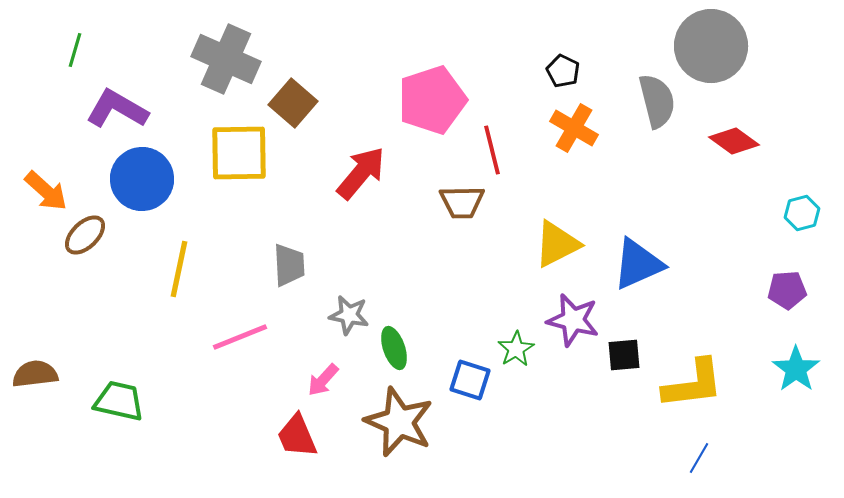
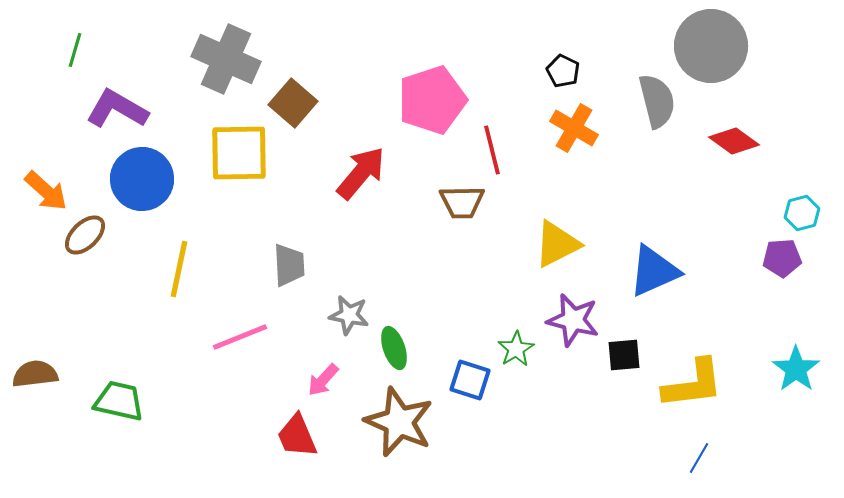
blue triangle: moved 16 px right, 7 px down
purple pentagon: moved 5 px left, 32 px up
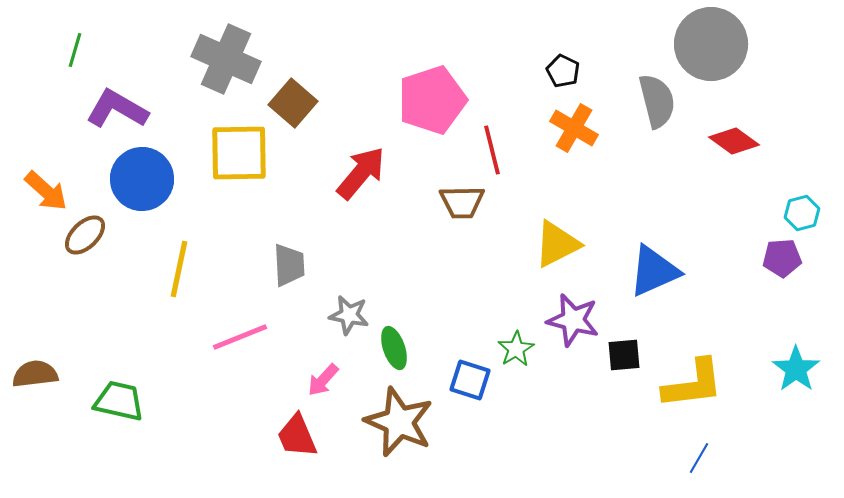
gray circle: moved 2 px up
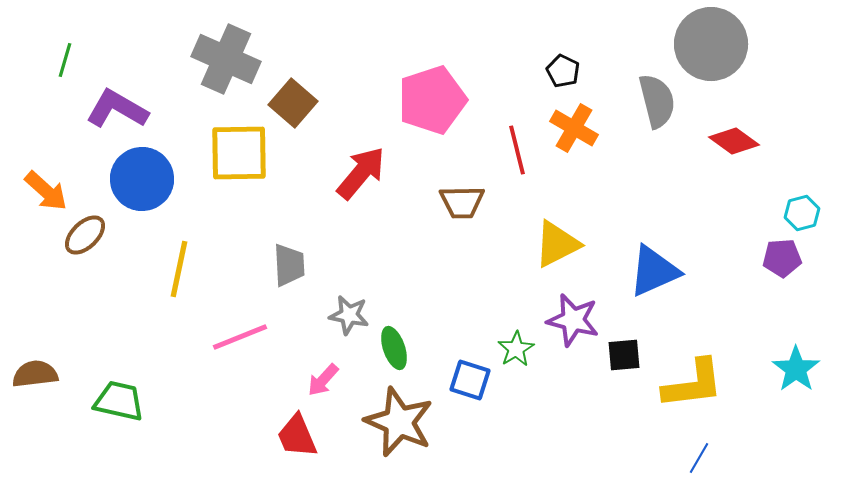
green line: moved 10 px left, 10 px down
red line: moved 25 px right
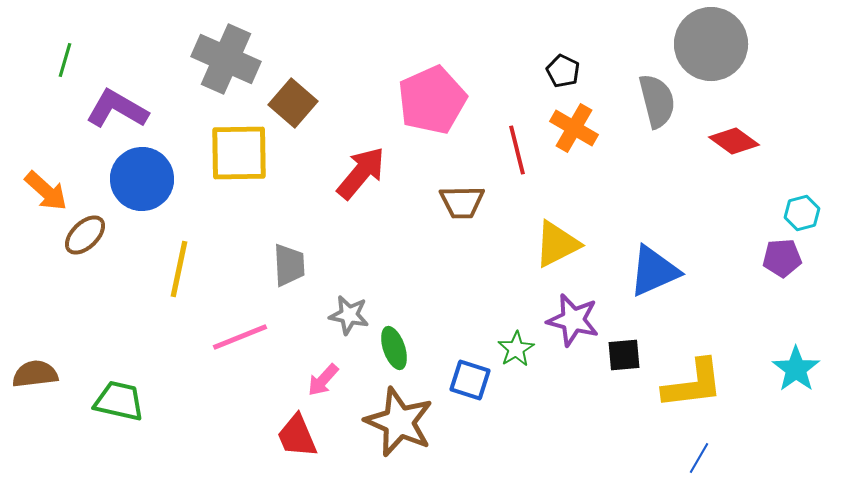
pink pentagon: rotated 6 degrees counterclockwise
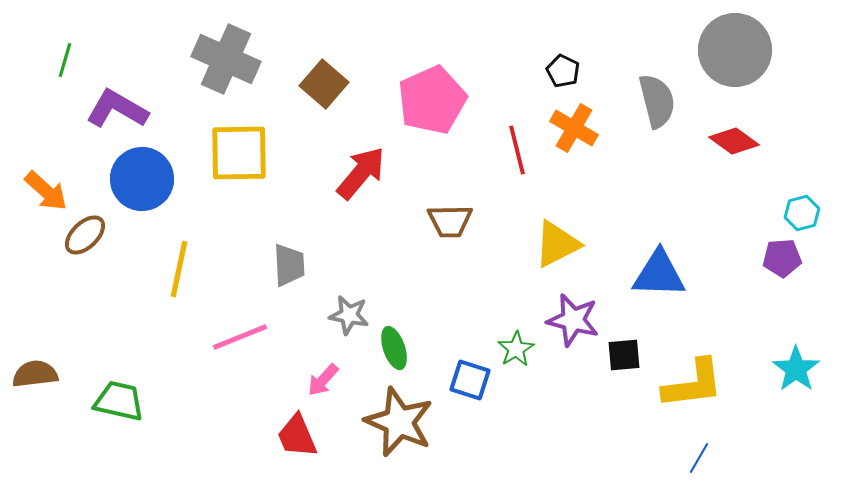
gray circle: moved 24 px right, 6 px down
brown square: moved 31 px right, 19 px up
brown trapezoid: moved 12 px left, 19 px down
blue triangle: moved 5 px right, 3 px down; rotated 26 degrees clockwise
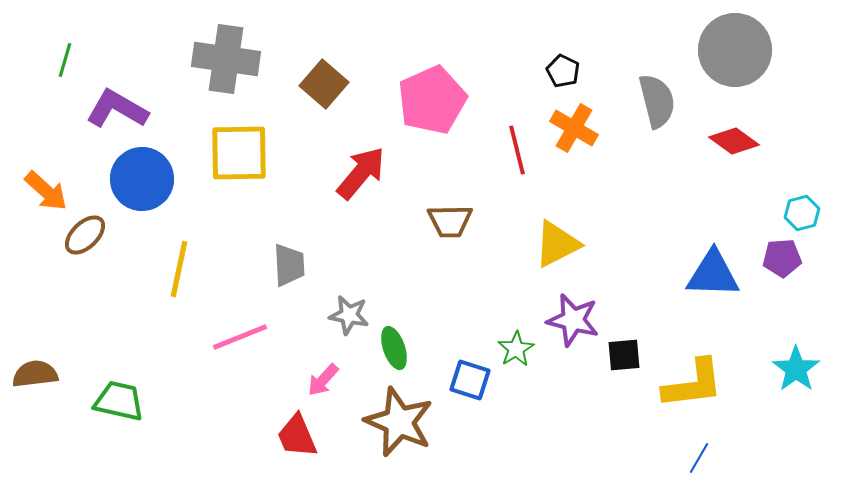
gray cross: rotated 16 degrees counterclockwise
blue triangle: moved 54 px right
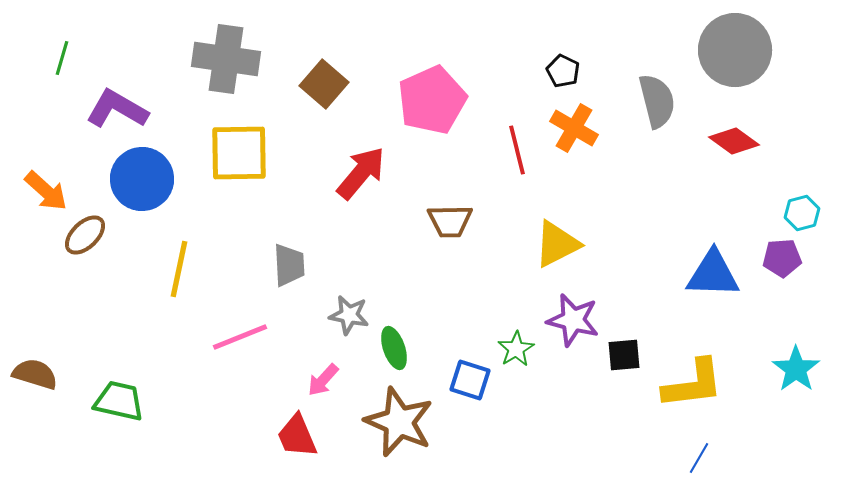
green line: moved 3 px left, 2 px up
brown semicircle: rotated 24 degrees clockwise
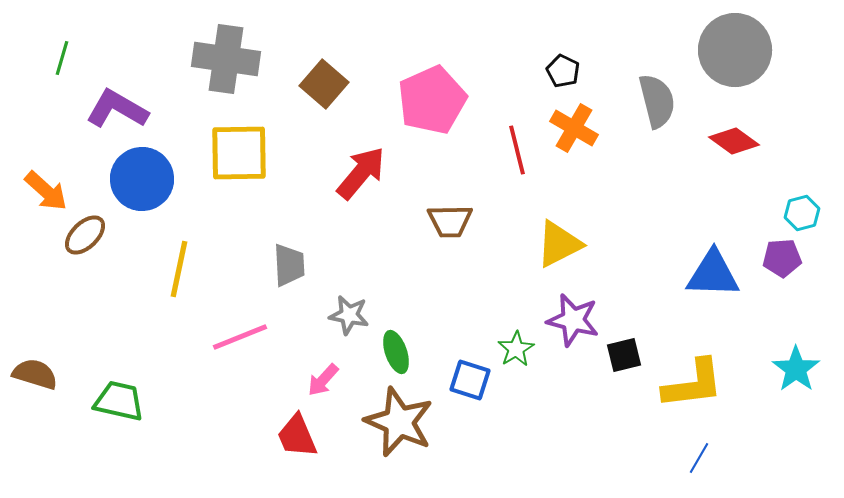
yellow triangle: moved 2 px right
green ellipse: moved 2 px right, 4 px down
black square: rotated 9 degrees counterclockwise
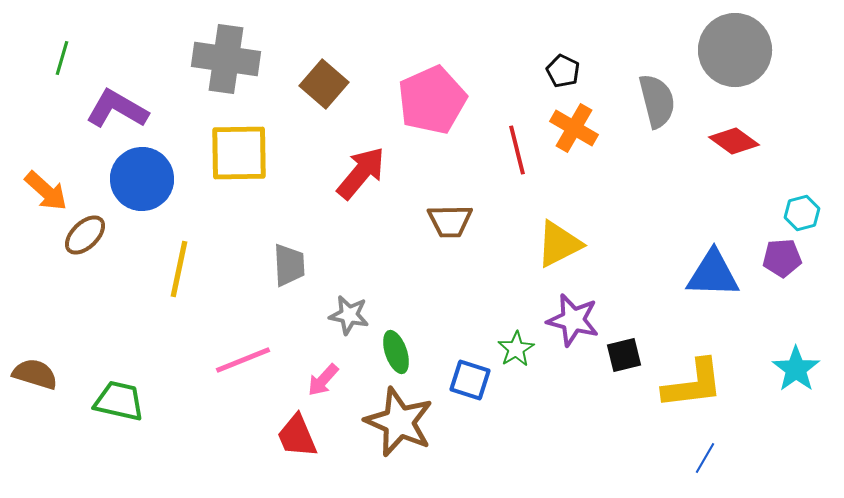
pink line: moved 3 px right, 23 px down
blue line: moved 6 px right
